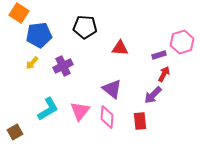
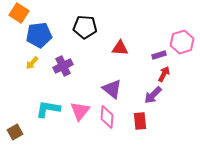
cyan L-shape: rotated 140 degrees counterclockwise
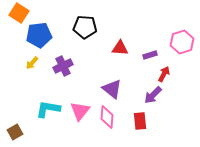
purple rectangle: moved 9 px left
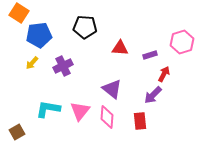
brown square: moved 2 px right
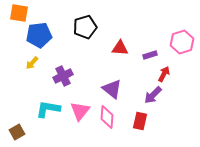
orange square: rotated 24 degrees counterclockwise
black pentagon: rotated 20 degrees counterclockwise
purple cross: moved 10 px down
red rectangle: rotated 18 degrees clockwise
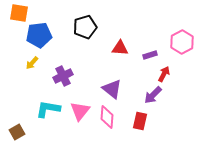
pink hexagon: rotated 10 degrees counterclockwise
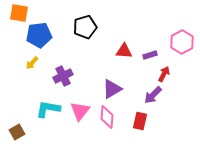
red triangle: moved 4 px right, 3 px down
purple triangle: rotated 50 degrees clockwise
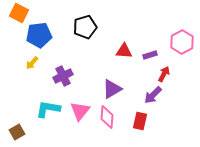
orange square: rotated 18 degrees clockwise
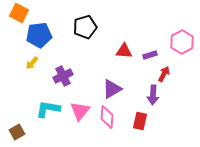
purple arrow: rotated 42 degrees counterclockwise
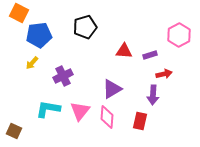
pink hexagon: moved 3 px left, 7 px up
red arrow: rotated 49 degrees clockwise
brown square: moved 3 px left, 1 px up; rotated 35 degrees counterclockwise
